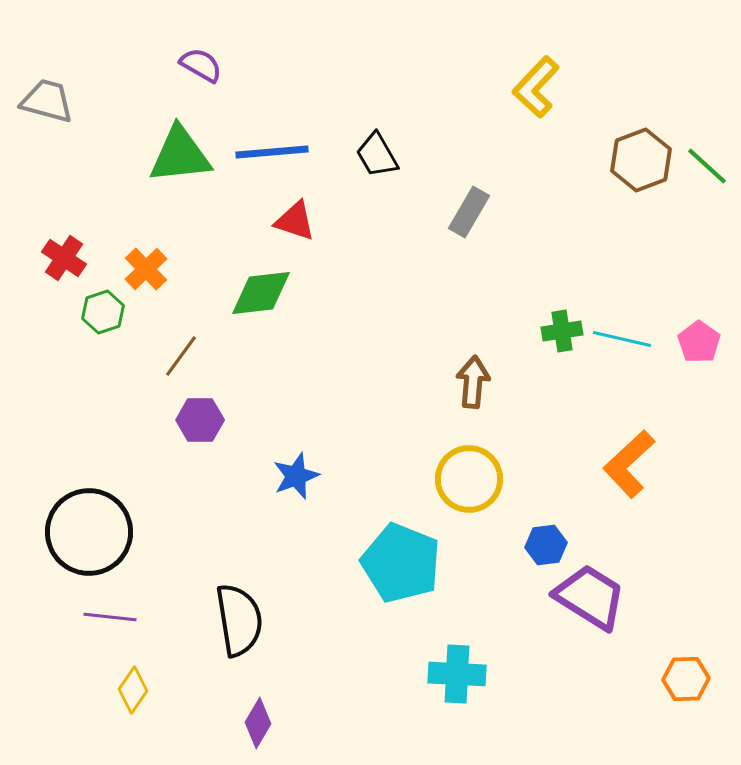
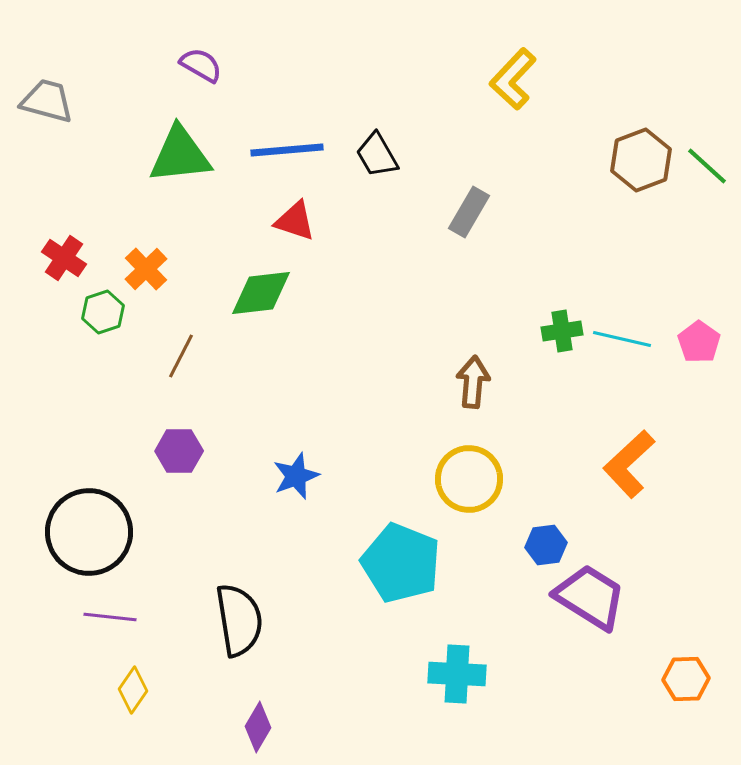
yellow L-shape: moved 23 px left, 8 px up
blue line: moved 15 px right, 2 px up
brown line: rotated 9 degrees counterclockwise
purple hexagon: moved 21 px left, 31 px down
purple diamond: moved 4 px down
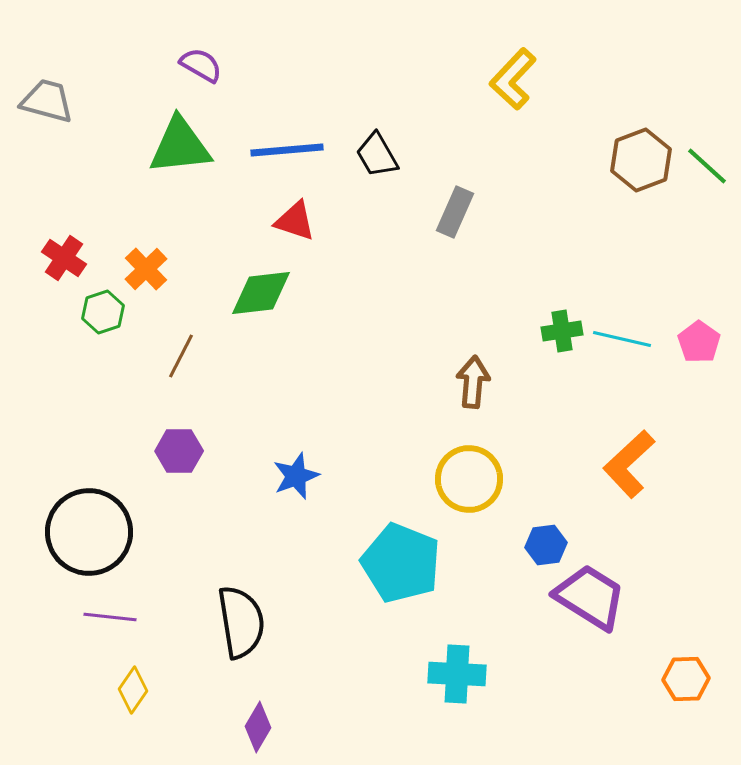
green triangle: moved 9 px up
gray rectangle: moved 14 px left; rotated 6 degrees counterclockwise
black semicircle: moved 2 px right, 2 px down
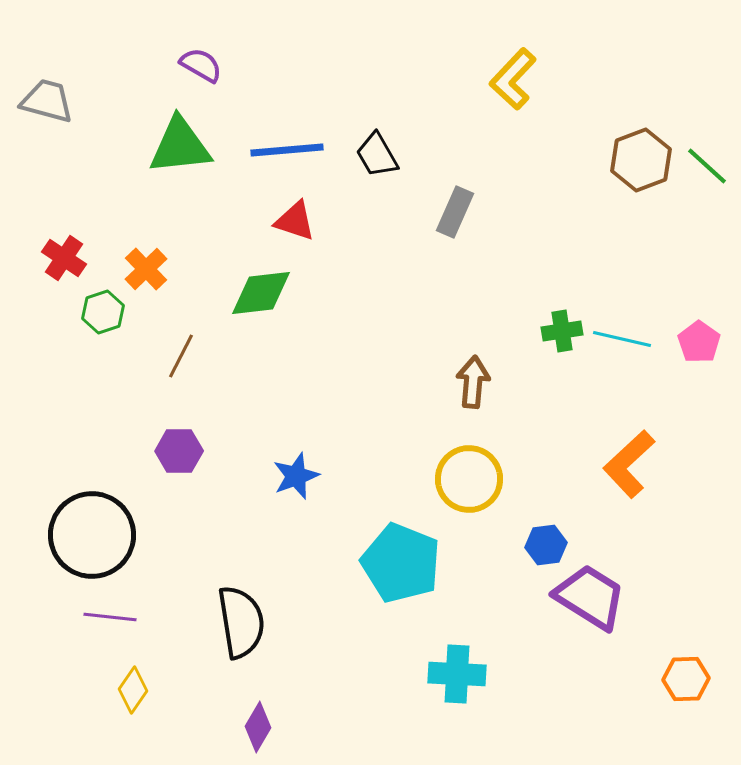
black circle: moved 3 px right, 3 px down
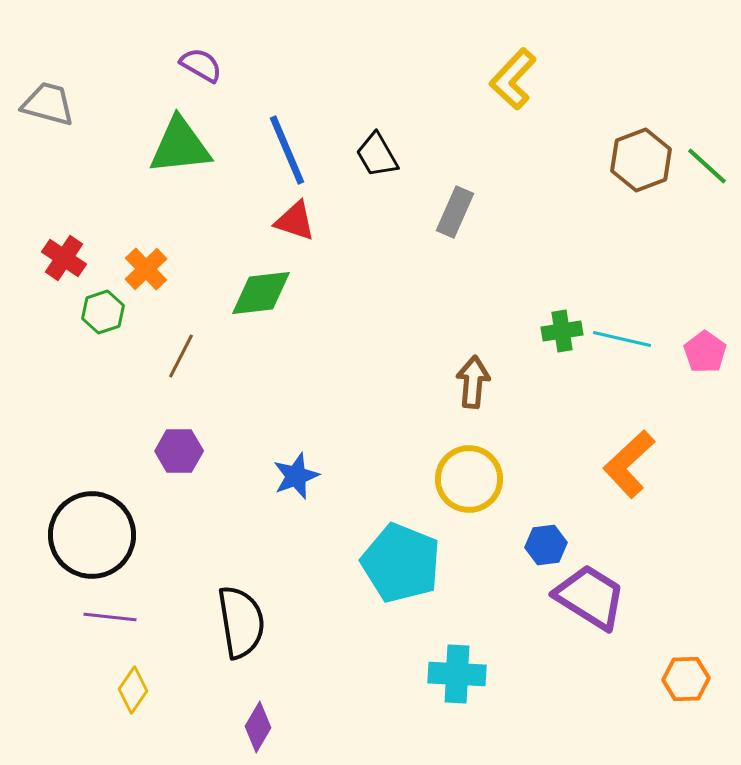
gray trapezoid: moved 1 px right, 3 px down
blue line: rotated 72 degrees clockwise
pink pentagon: moved 6 px right, 10 px down
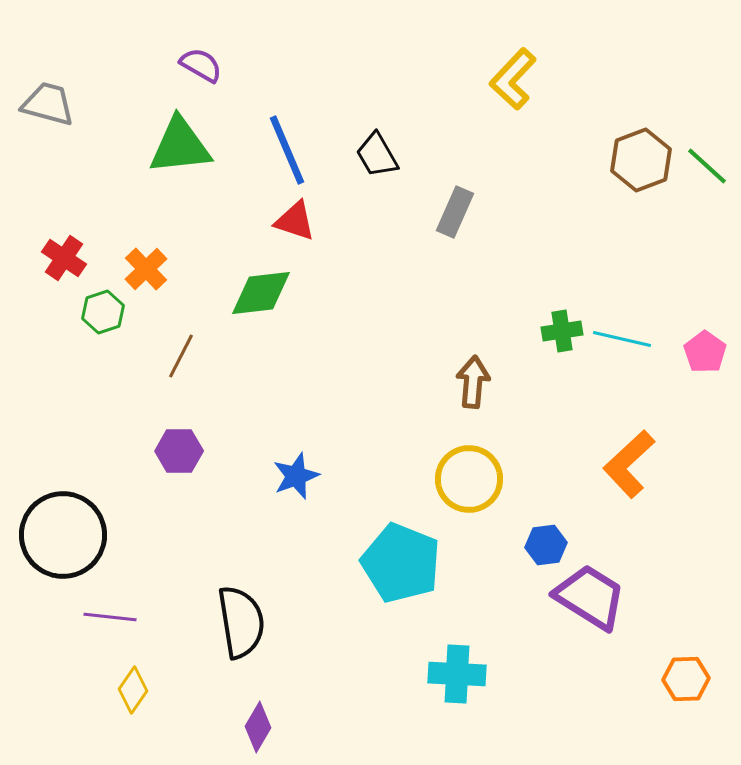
black circle: moved 29 px left
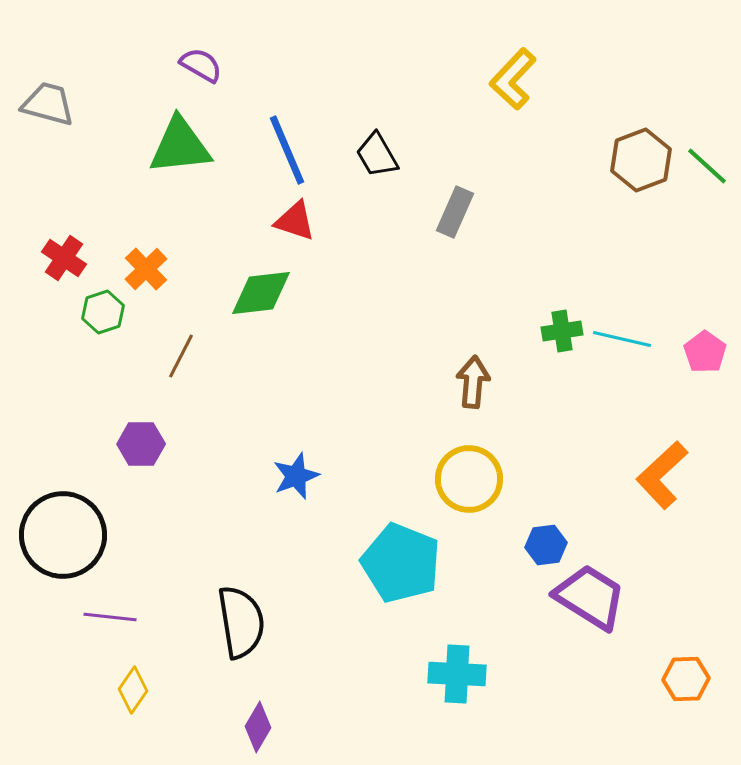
purple hexagon: moved 38 px left, 7 px up
orange L-shape: moved 33 px right, 11 px down
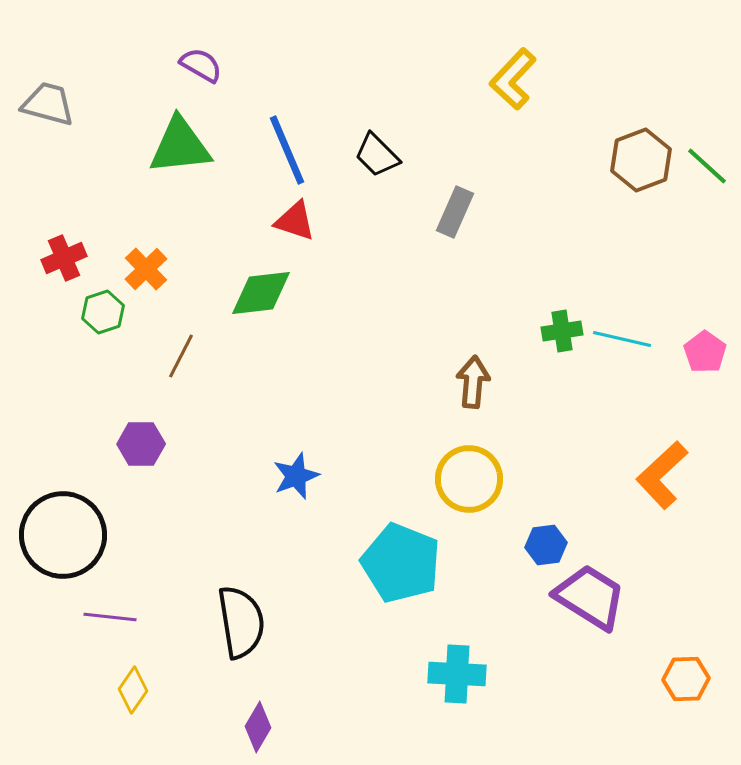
black trapezoid: rotated 15 degrees counterclockwise
red cross: rotated 33 degrees clockwise
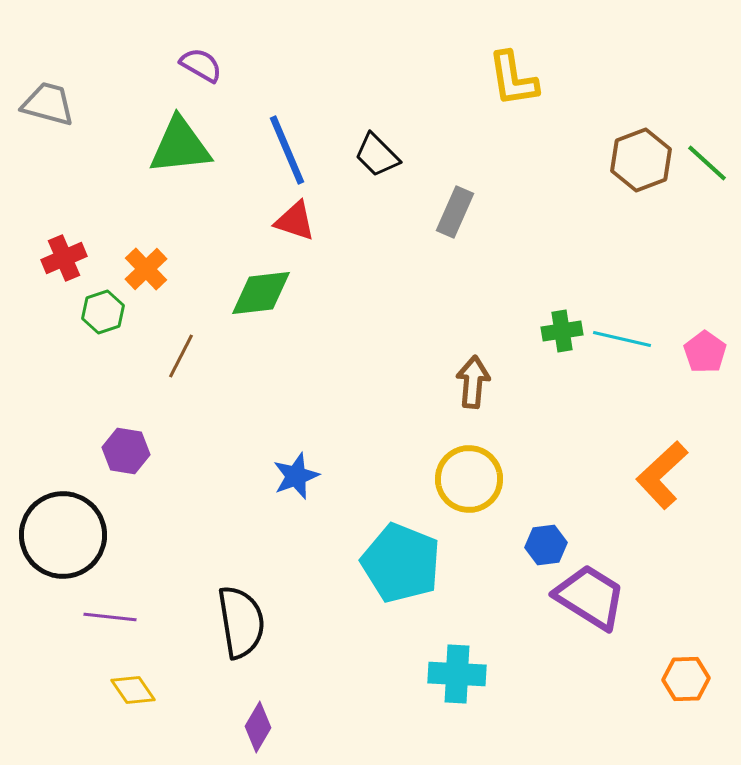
yellow L-shape: rotated 52 degrees counterclockwise
green line: moved 3 px up
purple hexagon: moved 15 px left, 7 px down; rotated 9 degrees clockwise
yellow diamond: rotated 69 degrees counterclockwise
